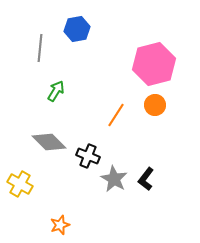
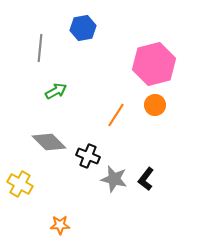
blue hexagon: moved 6 px right, 1 px up
green arrow: rotated 30 degrees clockwise
gray star: rotated 16 degrees counterclockwise
orange star: rotated 18 degrees clockwise
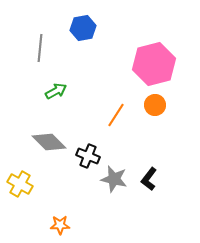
black L-shape: moved 3 px right
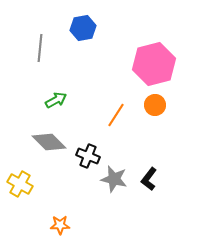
green arrow: moved 9 px down
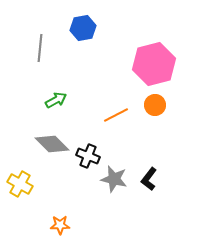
orange line: rotated 30 degrees clockwise
gray diamond: moved 3 px right, 2 px down
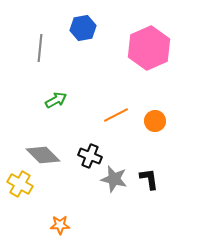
pink hexagon: moved 5 px left, 16 px up; rotated 9 degrees counterclockwise
orange circle: moved 16 px down
gray diamond: moved 9 px left, 11 px down
black cross: moved 2 px right
black L-shape: rotated 135 degrees clockwise
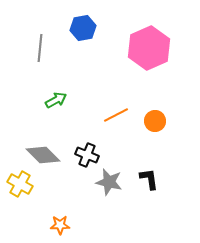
black cross: moved 3 px left, 1 px up
gray star: moved 5 px left, 3 px down
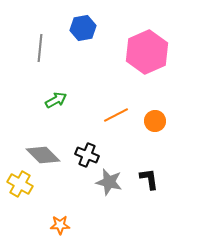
pink hexagon: moved 2 px left, 4 px down
